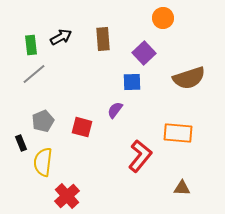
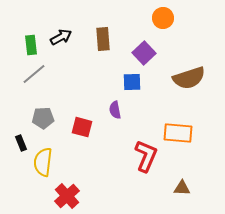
purple semicircle: rotated 48 degrees counterclockwise
gray pentagon: moved 3 px up; rotated 20 degrees clockwise
red L-shape: moved 6 px right; rotated 16 degrees counterclockwise
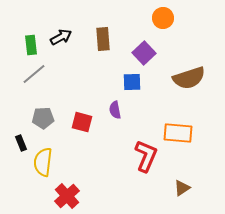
red square: moved 5 px up
brown triangle: rotated 36 degrees counterclockwise
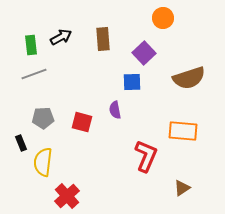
gray line: rotated 20 degrees clockwise
orange rectangle: moved 5 px right, 2 px up
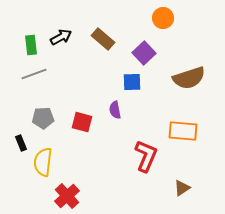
brown rectangle: rotated 45 degrees counterclockwise
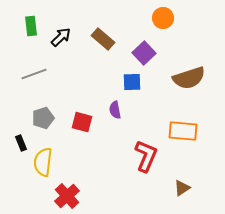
black arrow: rotated 15 degrees counterclockwise
green rectangle: moved 19 px up
gray pentagon: rotated 15 degrees counterclockwise
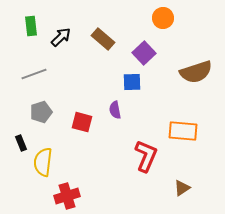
brown semicircle: moved 7 px right, 6 px up
gray pentagon: moved 2 px left, 6 px up
red cross: rotated 25 degrees clockwise
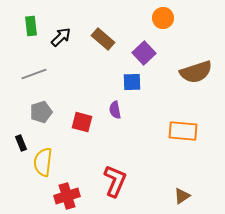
red L-shape: moved 31 px left, 25 px down
brown triangle: moved 8 px down
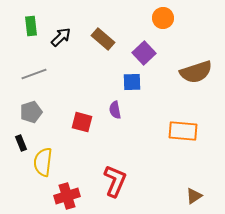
gray pentagon: moved 10 px left
brown triangle: moved 12 px right
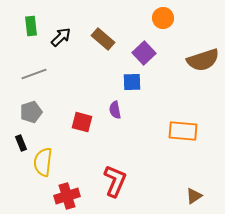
brown semicircle: moved 7 px right, 12 px up
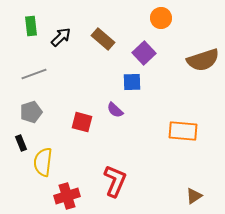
orange circle: moved 2 px left
purple semicircle: rotated 36 degrees counterclockwise
